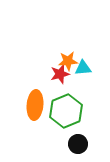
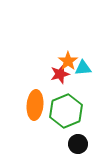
orange star: rotated 30 degrees counterclockwise
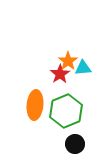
red star: rotated 18 degrees counterclockwise
black circle: moved 3 px left
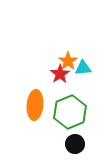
green hexagon: moved 4 px right, 1 px down
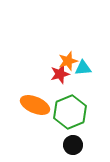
orange star: rotated 18 degrees clockwise
red star: rotated 18 degrees clockwise
orange ellipse: rotated 72 degrees counterclockwise
black circle: moved 2 px left, 1 px down
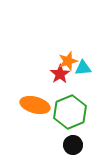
red star: rotated 18 degrees counterclockwise
orange ellipse: rotated 8 degrees counterclockwise
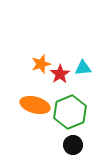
orange star: moved 27 px left, 3 px down
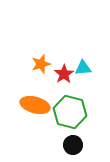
red star: moved 4 px right
green hexagon: rotated 24 degrees counterclockwise
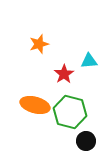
orange star: moved 2 px left, 20 px up
cyan triangle: moved 6 px right, 7 px up
black circle: moved 13 px right, 4 px up
